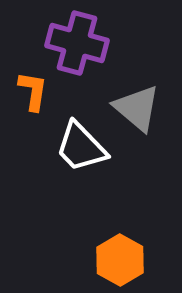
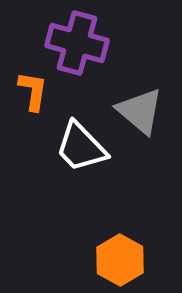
gray triangle: moved 3 px right, 3 px down
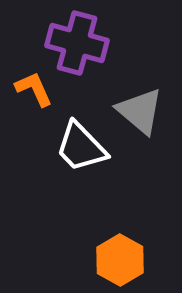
orange L-shape: moved 1 px right, 2 px up; rotated 33 degrees counterclockwise
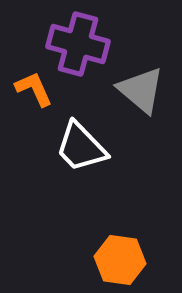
purple cross: moved 1 px right, 1 px down
gray triangle: moved 1 px right, 21 px up
orange hexagon: rotated 21 degrees counterclockwise
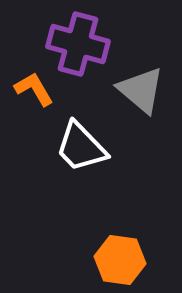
orange L-shape: rotated 6 degrees counterclockwise
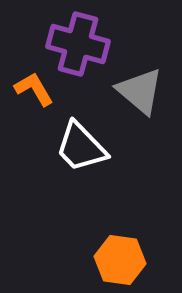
gray triangle: moved 1 px left, 1 px down
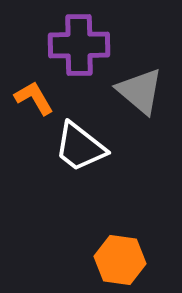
purple cross: moved 1 px right, 1 px down; rotated 16 degrees counterclockwise
orange L-shape: moved 9 px down
white trapezoid: moved 1 px left; rotated 8 degrees counterclockwise
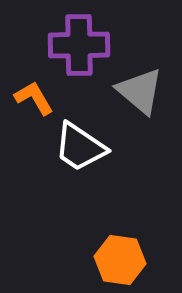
white trapezoid: rotated 4 degrees counterclockwise
